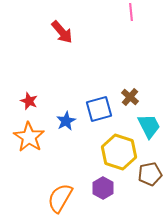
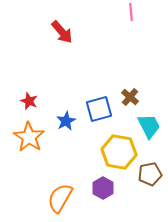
yellow hexagon: rotated 8 degrees counterclockwise
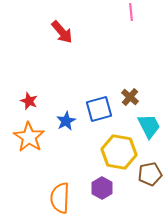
purple hexagon: moved 1 px left
orange semicircle: rotated 28 degrees counterclockwise
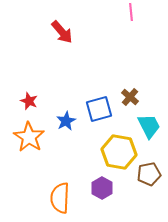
brown pentagon: moved 1 px left
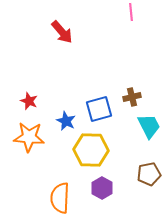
brown cross: moved 2 px right; rotated 36 degrees clockwise
blue star: rotated 18 degrees counterclockwise
orange star: rotated 28 degrees counterclockwise
yellow hexagon: moved 28 px left, 2 px up; rotated 8 degrees counterclockwise
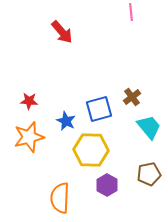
brown cross: rotated 24 degrees counterclockwise
red star: rotated 18 degrees counterclockwise
cyan trapezoid: moved 1 px down; rotated 12 degrees counterclockwise
orange star: rotated 20 degrees counterclockwise
purple hexagon: moved 5 px right, 3 px up
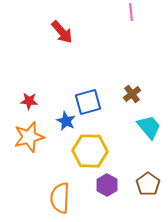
brown cross: moved 3 px up
blue square: moved 11 px left, 7 px up
yellow hexagon: moved 1 px left, 1 px down
brown pentagon: moved 1 px left, 10 px down; rotated 25 degrees counterclockwise
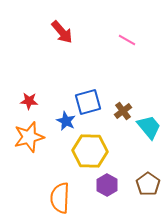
pink line: moved 4 px left, 28 px down; rotated 54 degrees counterclockwise
brown cross: moved 9 px left, 17 px down
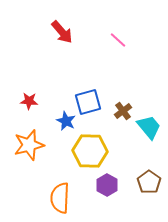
pink line: moved 9 px left; rotated 12 degrees clockwise
orange star: moved 8 px down
brown pentagon: moved 1 px right, 2 px up
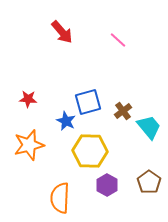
red star: moved 1 px left, 2 px up
